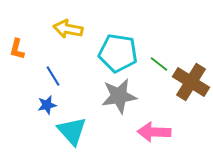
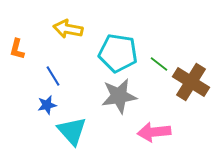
pink arrow: rotated 8 degrees counterclockwise
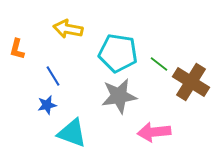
cyan triangle: moved 2 px down; rotated 28 degrees counterclockwise
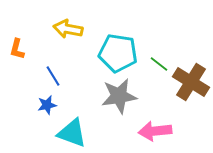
pink arrow: moved 1 px right, 1 px up
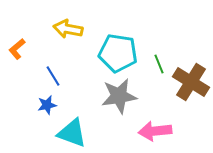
orange L-shape: rotated 35 degrees clockwise
green line: rotated 30 degrees clockwise
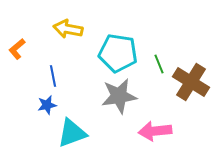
blue line: rotated 20 degrees clockwise
cyan triangle: rotated 40 degrees counterclockwise
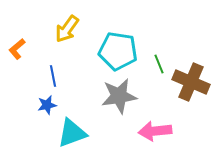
yellow arrow: moved 1 px left; rotated 64 degrees counterclockwise
cyan pentagon: moved 2 px up
brown cross: rotated 9 degrees counterclockwise
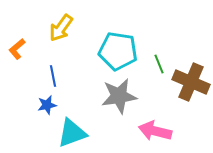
yellow arrow: moved 6 px left, 1 px up
pink arrow: rotated 20 degrees clockwise
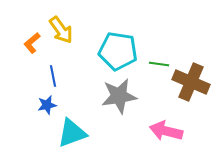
yellow arrow: moved 2 px down; rotated 72 degrees counterclockwise
orange L-shape: moved 15 px right, 6 px up
green line: rotated 60 degrees counterclockwise
pink arrow: moved 11 px right
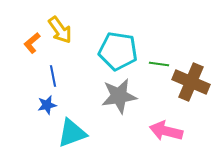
yellow arrow: moved 1 px left
